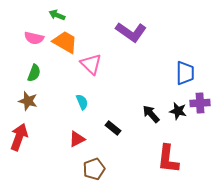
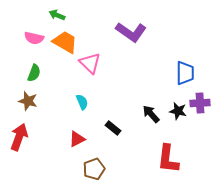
pink triangle: moved 1 px left, 1 px up
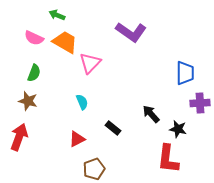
pink semicircle: rotated 12 degrees clockwise
pink triangle: rotated 30 degrees clockwise
black star: moved 18 px down
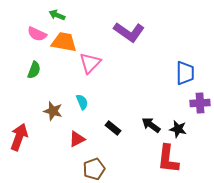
purple L-shape: moved 2 px left
pink semicircle: moved 3 px right, 4 px up
orange trapezoid: moved 1 px left; rotated 20 degrees counterclockwise
green semicircle: moved 3 px up
brown star: moved 25 px right, 10 px down
black arrow: moved 11 px down; rotated 12 degrees counterclockwise
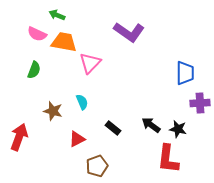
brown pentagon: moved 3 px right, 3 px up
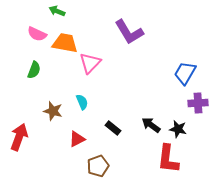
green arrow: moved 4 px up
purple L-shape: rotated 24 degrees clockwise
orange trapezoid: moved 1 px right, 1 px down
blue trapezoid: rotated 150 degrees counterclockwise
purple cross: moved 2 px left
brown pentagon: moved 1 px right
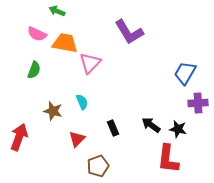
black rectangle: rotated 28 degrees clockwise
red triangle: rotated 18 degrees counterclockwise
